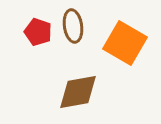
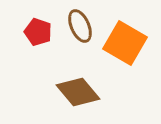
brown ellipse: moved 7 px right; rotated 16 degrees counterclockwise
brown diamond: rotated 60 degrees clockwise
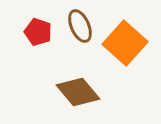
orange square: rotated 12 degrees clockwise
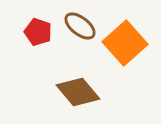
brown ellipse: rotated 28 degrees counterclockwise
orange square: rotated 6 degrees clockwise
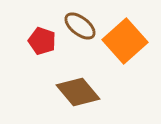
red pentagon: moved 4 px right, 9 px down
orange square: moved 2 px up
